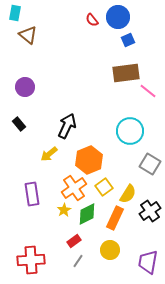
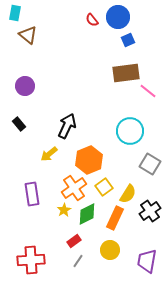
purple circle: moved 1 px up
purple trapezoid: moved 1 px left, 1 px up
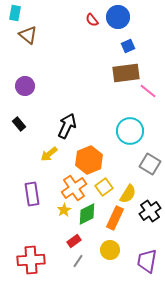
blue square: moved 6 px down
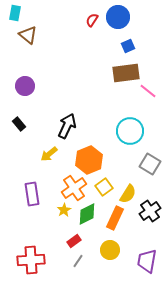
red semicircle: rotated 72 degrees clockwise
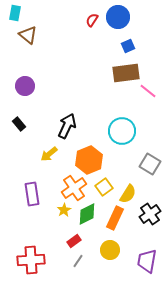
cyan circle: moved 8 px left
black cross: moved 3 px down
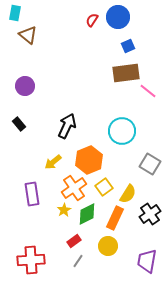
yellow arrow: moved 4 px right, 8 px down
yellow circle: moved 2 px left, 4 px up
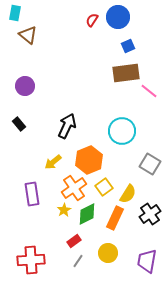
pink line: moved 1 px right
yellow circle: moved 7 px down
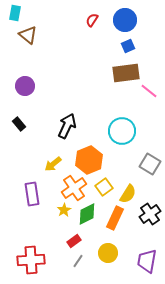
blue circle: moved 7 px right, 3 px down
yellow arrow: moved 2 px down
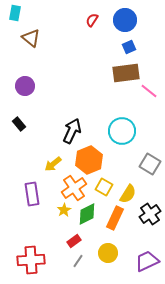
brown triangle: moved 3 px right, 3 px down
blue square: moved 1 px right, 1 px down
black arrow: moved 5 px right, 5 px down
yellow square: rotated 24 degrees counterclockwise
purple trapezoid: rotated 55 degrees clockwise
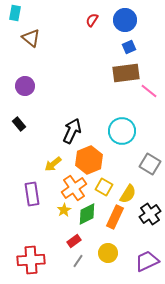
orange rectangle: moved 1 px up
